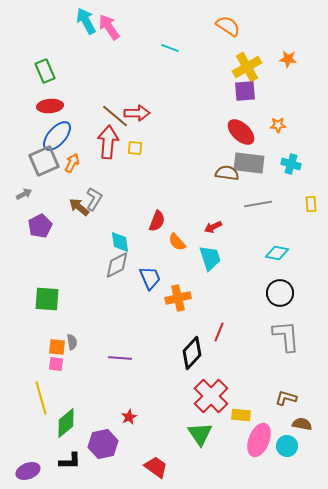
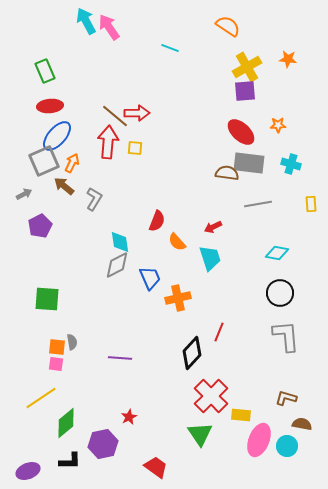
brown arrow at (79, 207): moved 15 px left, 21 px up
yellow line at (41, 398): rotated 72 degrees clockwise
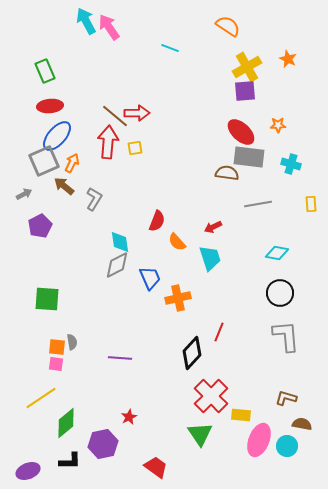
orange star at (288, 59): rotated 18 degrees clockwise
yellow square at (135, 148): rotated 14 degrees counterclockwise
gray rectangle at (249, 163): moved 6 px up
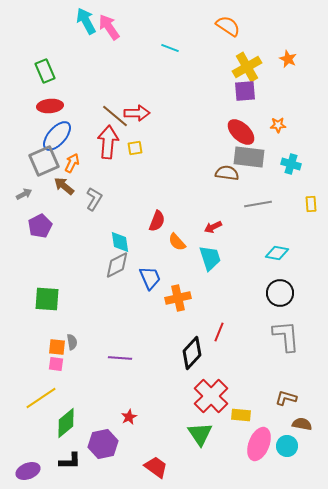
pink ellipse at (259, 440): moved 4 px down
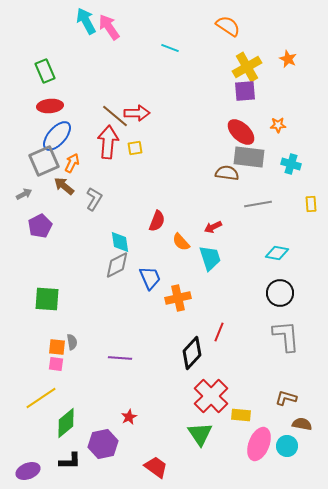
orange semicircle at (177, 242): moved 4 px right
